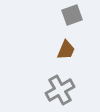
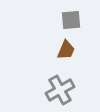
gray square: moved 1 px left, 5 px down; rotated 15 degrees clockwise
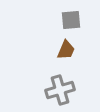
gray cross: rotated 12 degrees clockwise
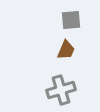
gray cross: moved 1 px right
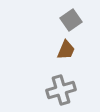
gray square: rotated 30 degrees counterclockwise
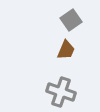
gray cross: moved 2 px down; rotated 36 degrees clockwise
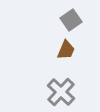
gray cross: rotated 24 degrees clockwise
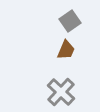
gray square: moved 1 px left, 1 px down
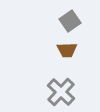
brown trapezoid: moved 1 px right; rotated 65 degrees clockwise
